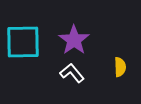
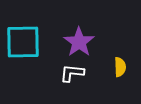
purple star: moved 5 px right, 2 px down
white L-shape: rotated 45 degrees counterclockwise
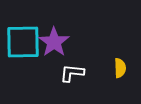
purple star: moved 25 px left
yellow semicircle: moved 1 px down
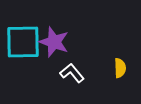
purple star: rotated 16 degrees counterclockwise
white L-shape: rotated 45 degrees clockwise
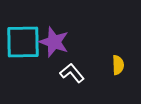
yellow semicircle: moved 2 px left, 3 px up
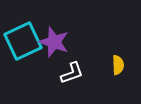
cyan square: moved 1 px up; rotated 24 degrees counterclockwise
white L-shape: rotated 110 degrees clockwise
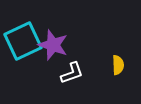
purple star: moved 1 px left, 3 px down
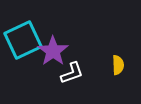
cyan square: moved 1 px up
purple star: moved 6 px down; rotated 16 degrees clockwise
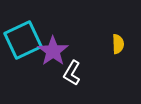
yellow semicircle: moved 21 px up
white L-shape: rotated 140 degrees clockwise
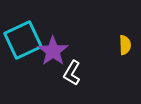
yellow semicircle: moved 7 px right, 1 px down
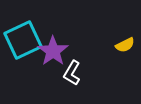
yellow semicircle: rotated 66 degrees clockwise
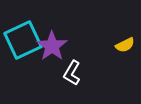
purple star: moved 1 px left, 5 px up
